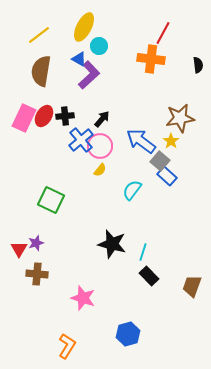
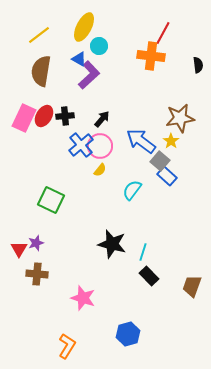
orange cross: moved 3 px up
blue cross: moved 5 px down
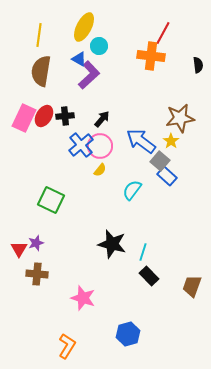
yellow line: rotated 45 degrees counterclockwise
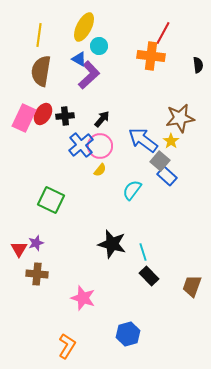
red ellipse: moved 1 px left, 2 px up
blue arrow: moved 2 px right, 1 px up
cyan line: rotated 36 degrees counterclockwise
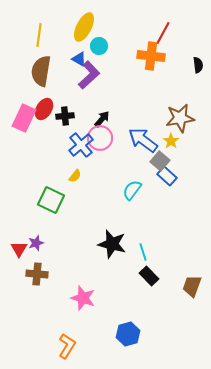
red ellipse: moved 1 px right, 5 px up
pink circle: moved 8 px up
yellow semicircle: moved 25 px left, 6 px down
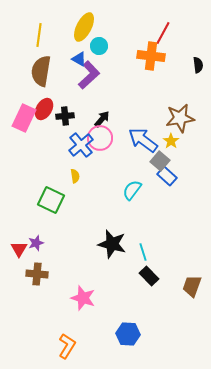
yellow semicircle: rotated 48 degrees counterclockwise
blue hexagon: rotated 20 degrees clockwise
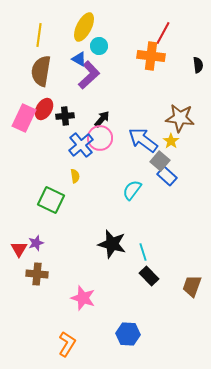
brown star: rotated 16 degrees clockwise
orange L-shape: moved 2 px up
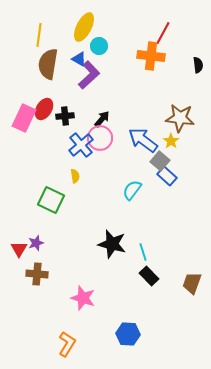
brown semicircle: moved 7 px right, 7 px up
brown trapezoid: moved 3 px up
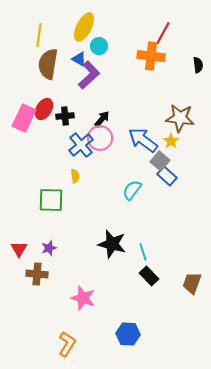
green square: rotated 24 degrees counterclockwise
purple star: moved 13 px right, 5 px down
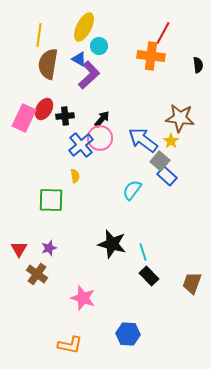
brown cross: rotated 30 degrees clockwise
orange L-shape: moved 3 px right, 1 px down; rotated 70 degrees clockwise
